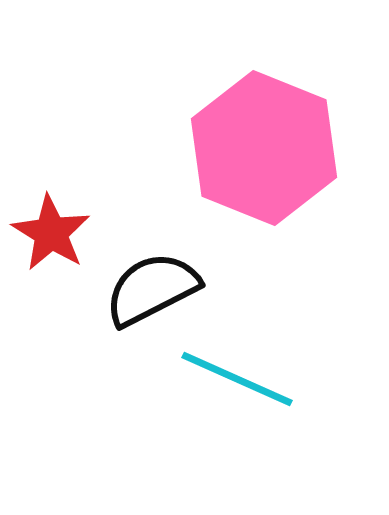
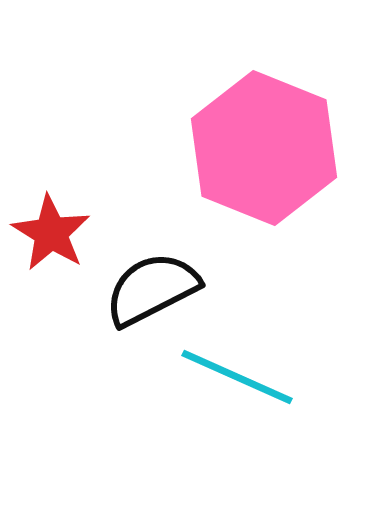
cyan line: moved 2 px up
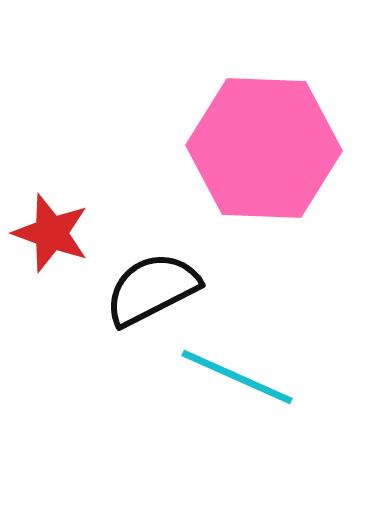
pink hexagon: rotated 20 degrees counterclockwise
red star: rotated 12 degrees counterclockwise
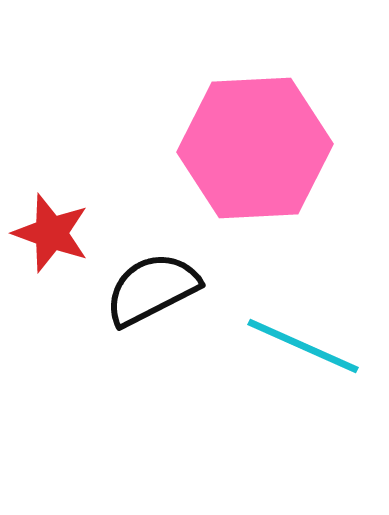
pink hexagon: moved 9 px left; rotated 5 degrees counterclockwise
cyan line: moved 66 px right, 31 px up
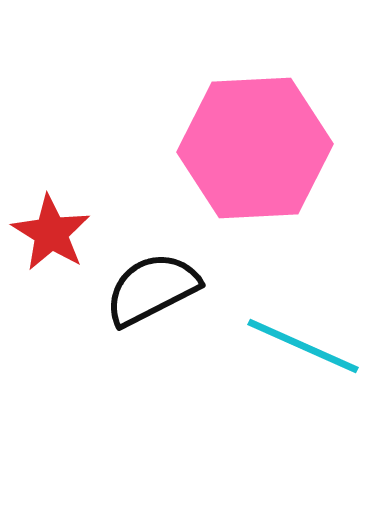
red star: rotated 12 degrees clockwise
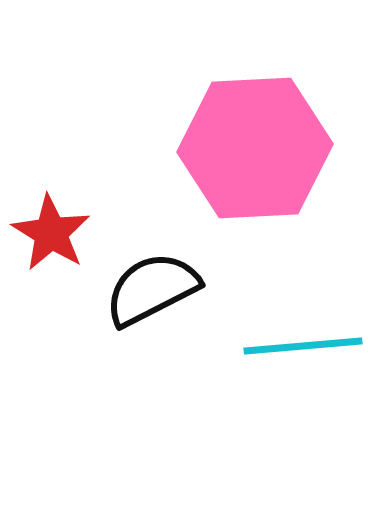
cyan line: rotated 29 degrees counterclockwise
